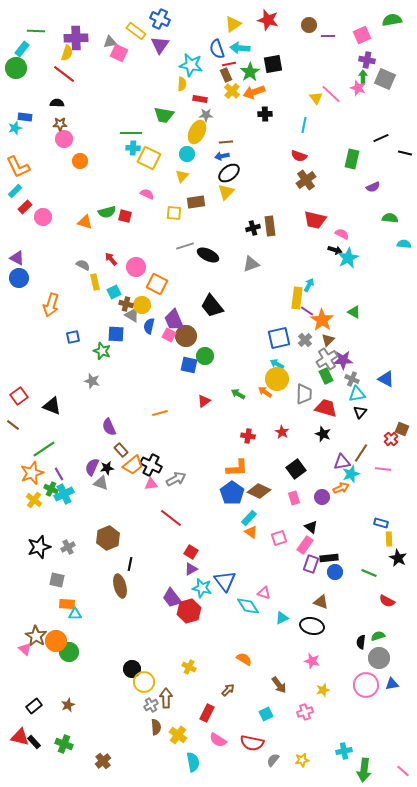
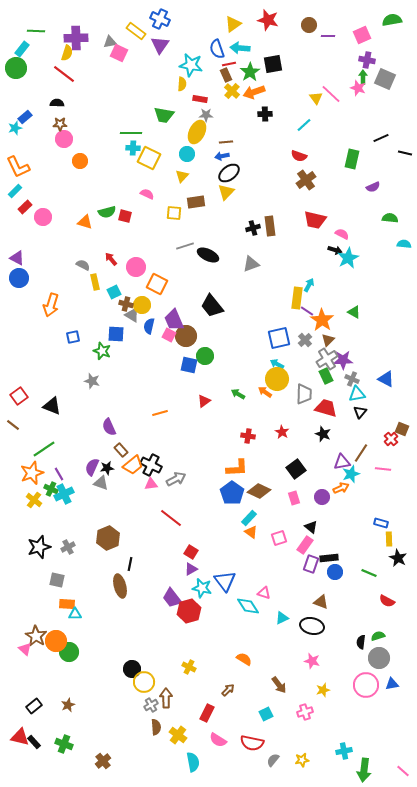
blue rectangle at (25, 117): rotated 48 degrees counterclockwise
cyan line at (304, 125): rotated 35 degrees clockwise
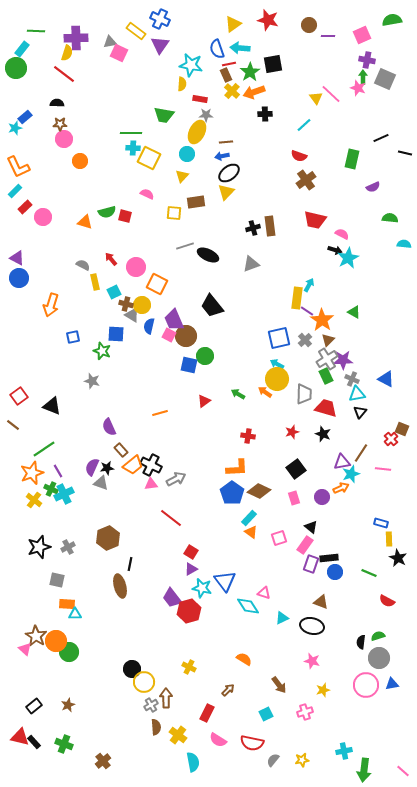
red star at (282, 432): moved 10 px right; rotated 24 degrees clockwise
purple line at (59, 474): moved 1 px left, 3 px up
